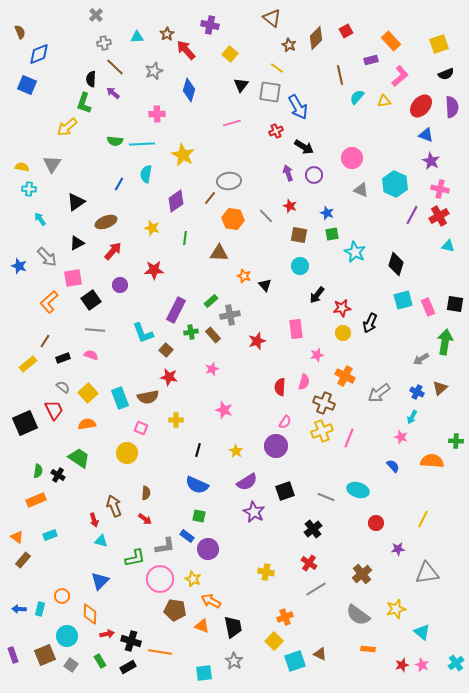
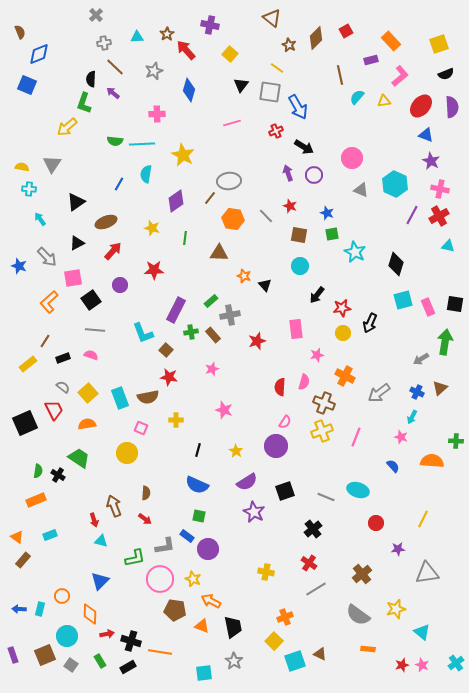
pink line at (349, 438): moved 7 px right, 1 px up
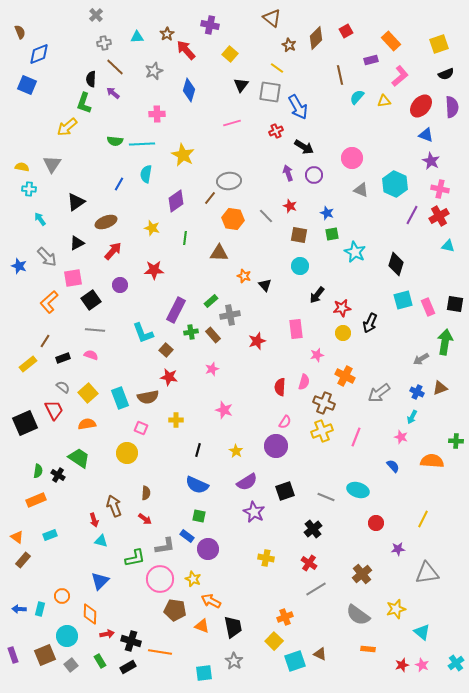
brown triangle at (440, 388): rotated 21 degrees clockwise
yellow cross at (266, 572): moved 14 px up
gray square at (71, 665): rotated 16 degrees clockwise
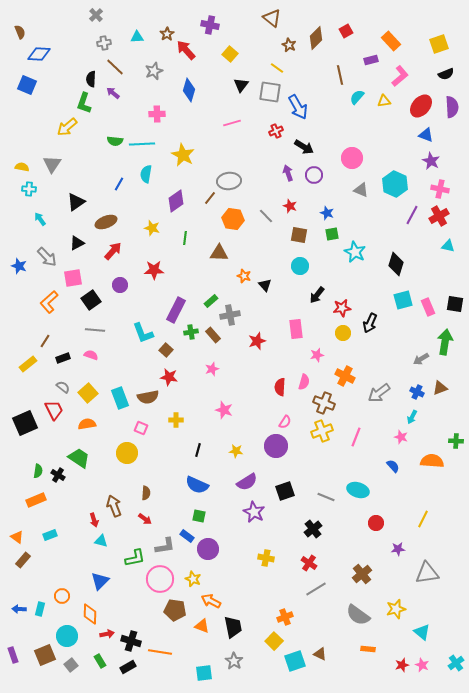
blue diamond at (39, 54): rotated 25 degrees clockwise
yellow star at (236, 451): rotated 24 degrees counterclockwise
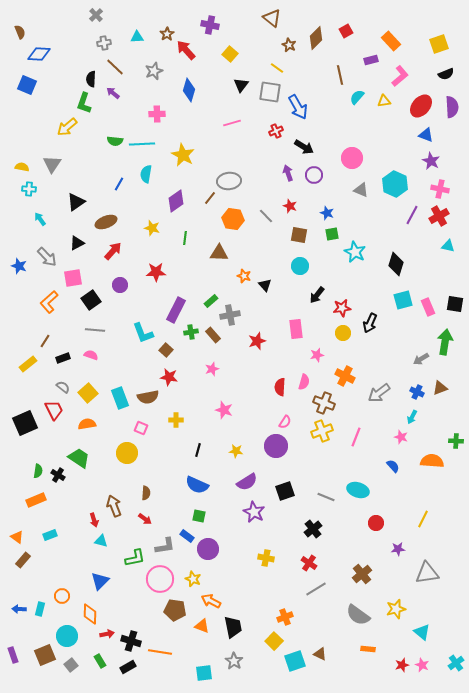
red star at (154, 270): moved 2 px right, 2 px down
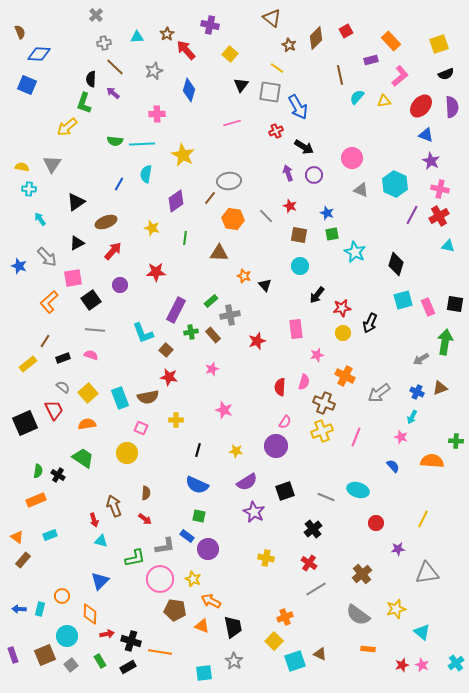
green trapezoid at (79, 458): moved 4 px right
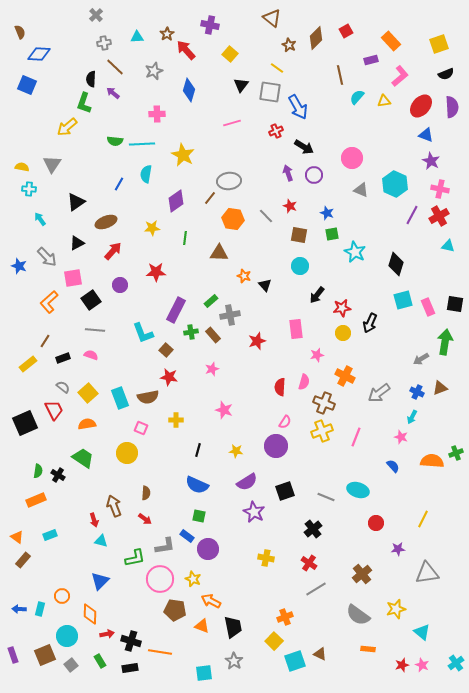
yellow star at (152, 228): rotated 21 degrees counterclockwise
green cross at (456, 441): moved 12 px down; rotated 24 degrees counterclockwise
black rectangle at (128, 667): moved 2 px right, 1 px down; rotated 21 degrees clockwise
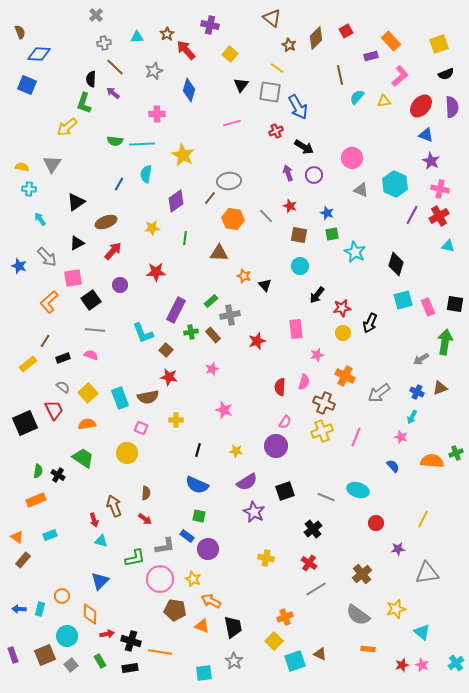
purple rectangle at (371, 60): moved 4 px up
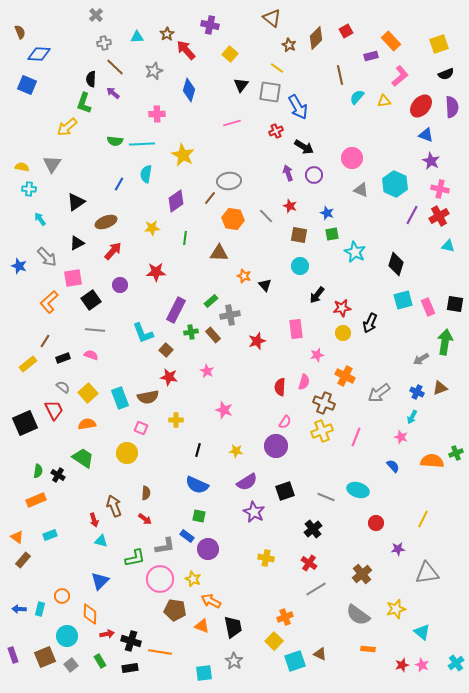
pink star at (212, 369): moved 5 px left, 2 px down; rotated 24 degrees counterclockwise
brown square at (45, 655): moved 2 px down
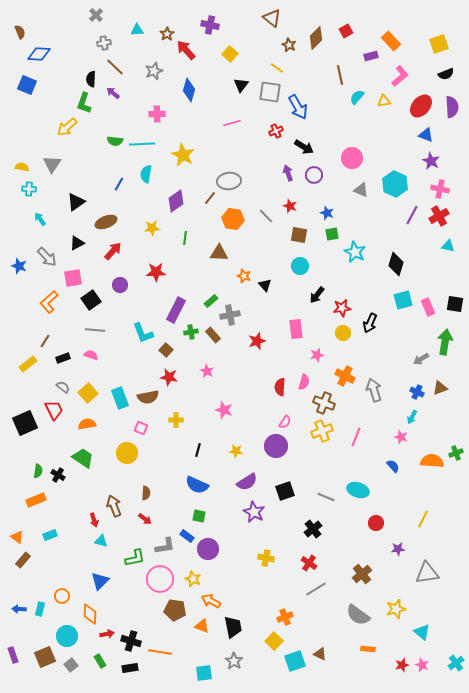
cyan triangle at (137, 37): moved 7 px up
gray arrow at (379, 393): moved 5 px left, 3 px up; rotated 110 degrees clockwise
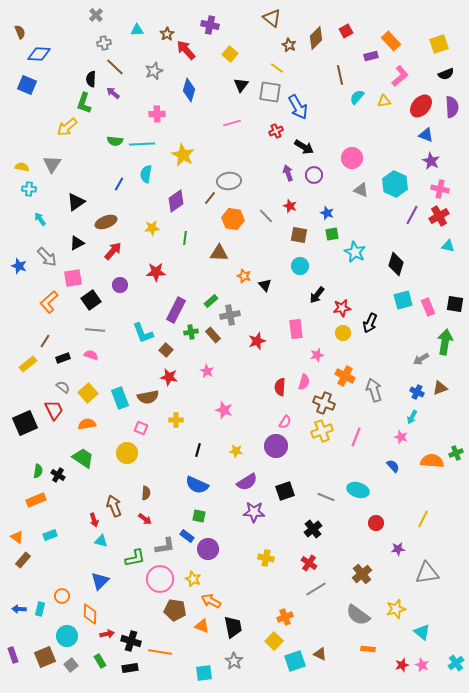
purple star at (254, 512): rotated 25 degrees counterclockwise
